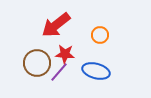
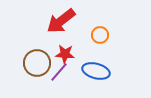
red arrow: moved 5 px right, 4 px up
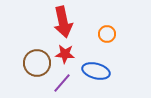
red arrow: moved 2 px right, 1 px down; rotated 64 degrees counterclockwise
orange circle: moved 7 px right, 1 px up
purple line: moved 3 px right, 11 px down
